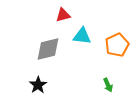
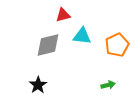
gray diamond: moved 4 px up
green arrow: rotated 80 degrees counterclockwise
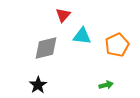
red triangle: rotated 35 degrees counterclockwise
gray diamond: moved 2 px left, 3 px down
green arrow: moved 2 px left
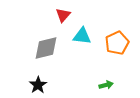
orange pentagon: moved 2 px up
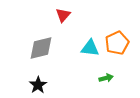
cyan triangle: moved 8 px right, 12 px down
gray diamond: moved 5 px left
green arrow: moved 7 px up
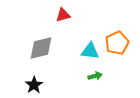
red triangle: rotated 35 degrees clockwise
cyan triangle: moved 3 px down
green arrow: moved 11 px left, 2 px up
black star: moved 4 px left
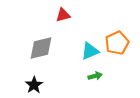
cyan triangle: rotated 30 degrees counterclockwise
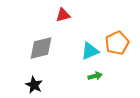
black star: rotated 12 degrees counterclockwise
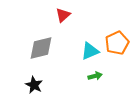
red triangle: rotated 28 degrees counterclockwise
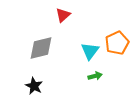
cyan triangle: rotated 30 degrees counterclockwise
black star: moved 1 px down
